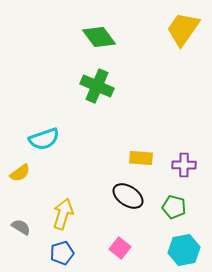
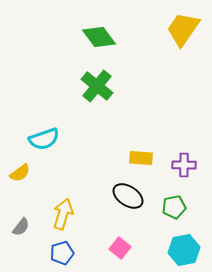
green cross: rotated 16 degrees clockwise
green pentagon: rotated 25 degrees counterclockwise
gray semicircle: rotated 96 degrees clockwise
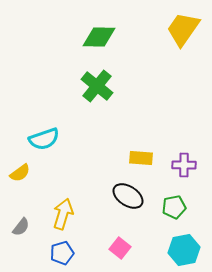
green diamond: rotated 52 degrees counterclockwise
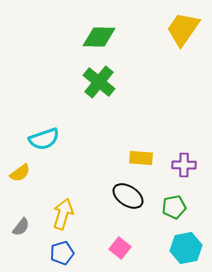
green cross: moved 2 px right, 4 px up
cyan hexagon: moved 2 px right, 2 px up
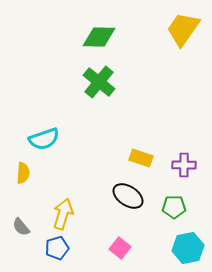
yellow rectangle: rotated 15 degrees clockwise
yellow semicircle: moved 3 px right; rotated 50 degrees counterclockwise
green pentagon: rotated 10 degrees clockwise
gray semicircle: rotated 102 degrees clockwise
cyan hexagon: moved 2 px right
blue pentagon: moved 5 px left, 5 px up
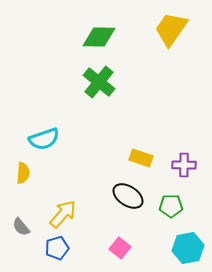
yellow trapezoid: moved 12 px left
green pentagon: moved 3 px left, 1 px up
yellow arrow: rotated 24 degrees clockwise
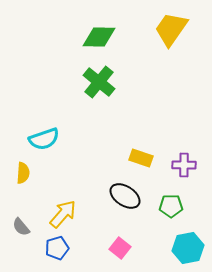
black ellipse: moved 3 px left
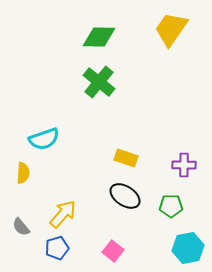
yellow rectangle: moved 15 px left
pink square: moved 7 px left, 3 px down
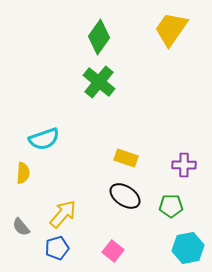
green diamond: rotated 56 degrees counterclockwise
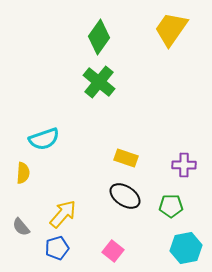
cyan hexagon: moved 2 px left
